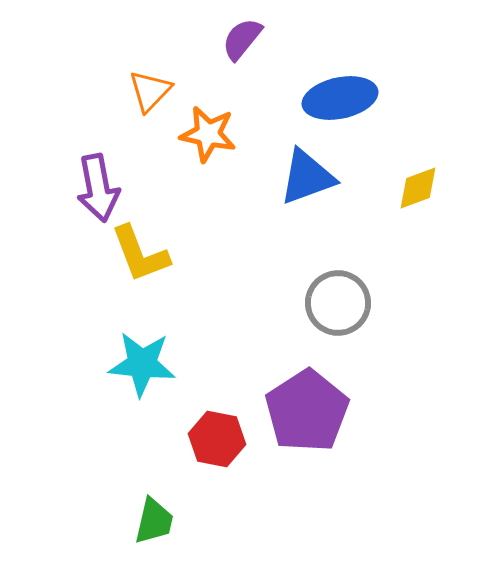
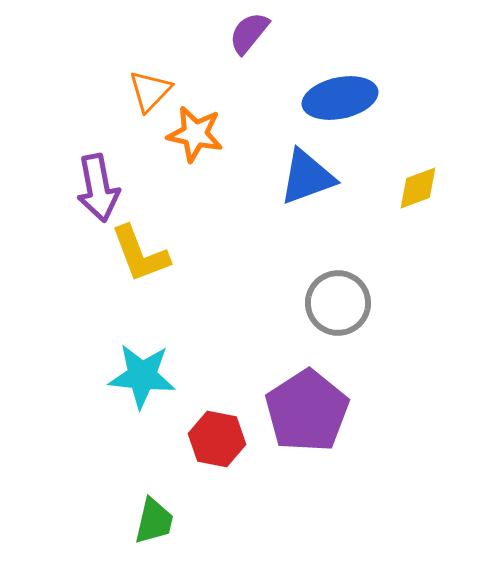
purple semicircle: moved 7 px right, 6 px up
orange star: moved 13 px left
cyan star: moved 12 px down
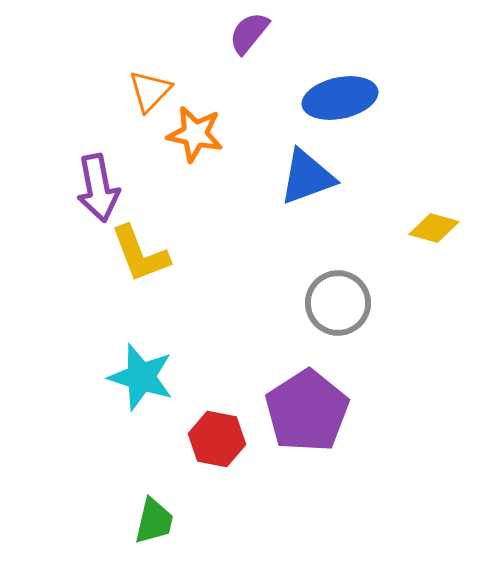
yellow diamond: moved 16 px right, 40 px down; rotated 36 degrees clockwise
cyan star: moved 1 px left, 1 px down; rotated 12 degrees clockwise
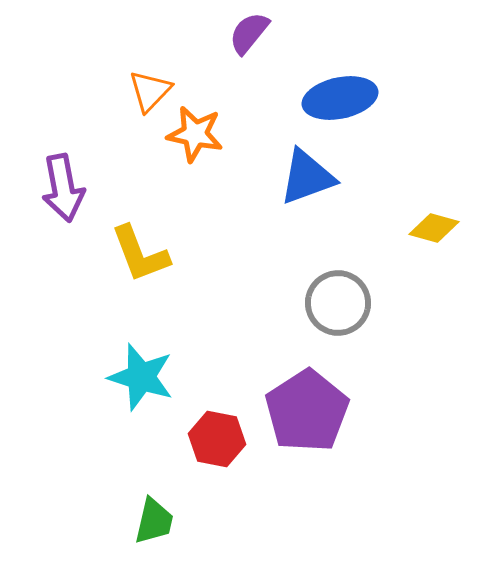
purple arrow: moved 35 px left
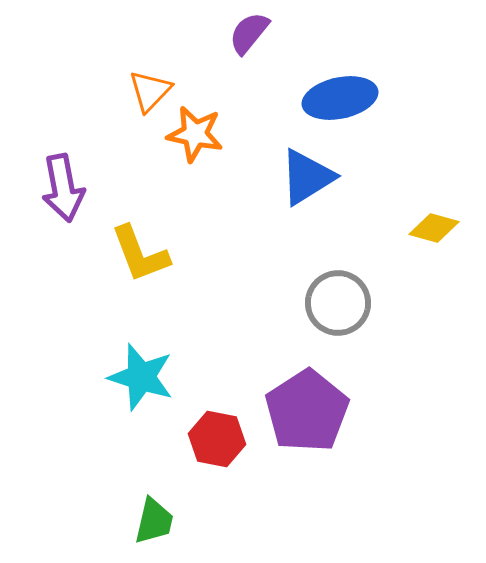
blue triangle: rotated 12 degrees counterclockwise
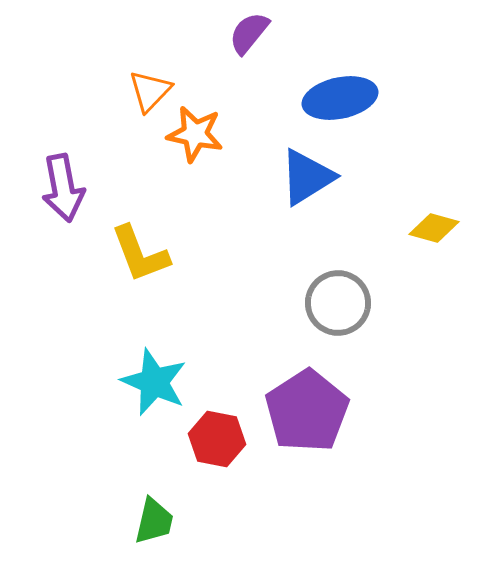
cyan star: moved 13 px right, 5 px down; rotated 6 degrees clockwise
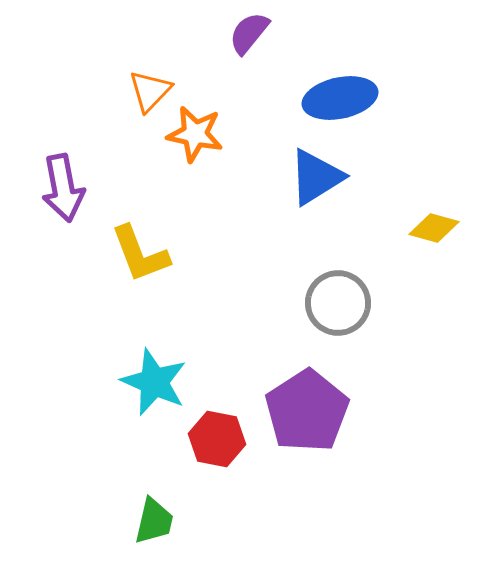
blue triangle: moved 9 px right
